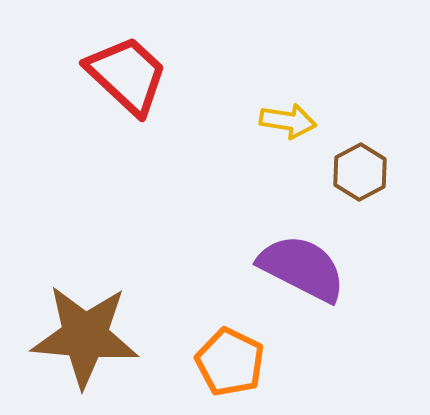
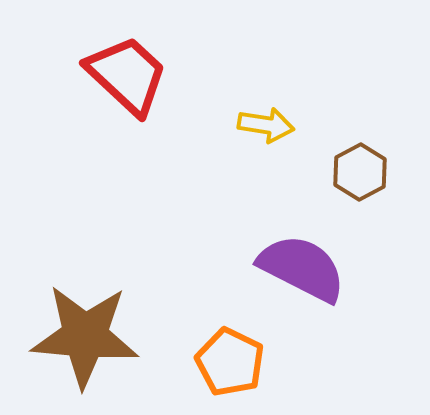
yellow arrow: moved 22 px left, 4 px down
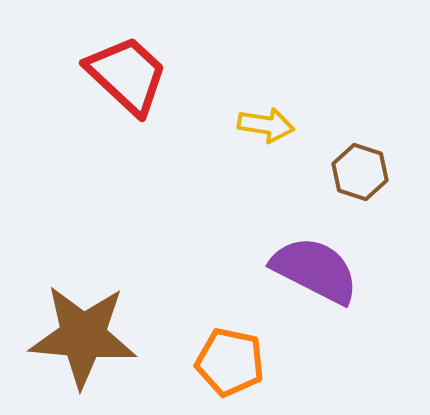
brown hexagon: rotated 14 degrees counterclockwise
purple semicircle: moved 13 px right, 2 px down
brown star: moved 2 px left
orange pentagon: rotated 14 degrees counterclockwise
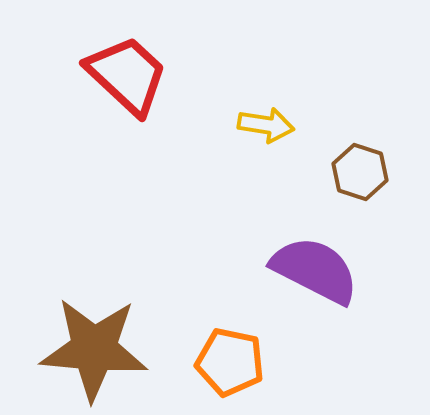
brown star: moved 11 px right, 13 px down
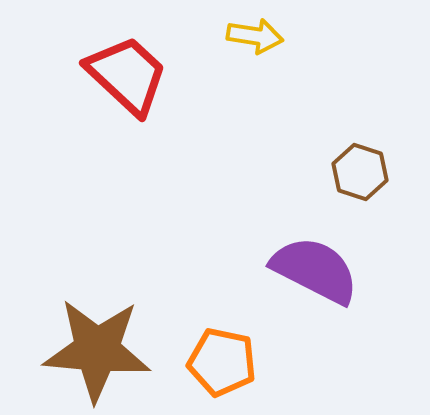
yellow arrow: moved 11 px left, 89 px up
brown star: moved 3 px right, 1 px down
orange pentagon: moved 8 px left
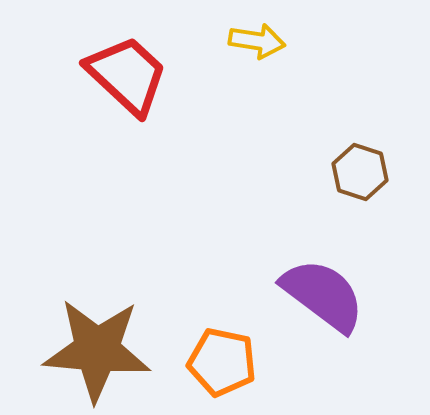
yellow arrow: moved 2 px right, 5 px down
purple semicircle: moved 8 px right, 25 px down; rotated 10 degrees clockwise
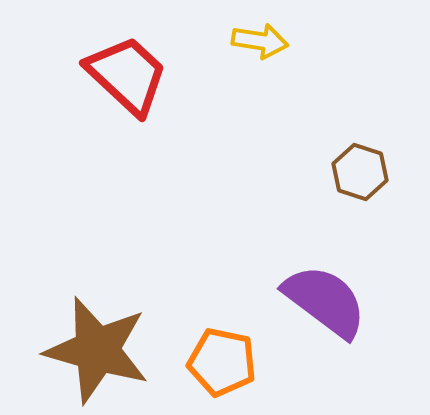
yellow arrow: moved 3 px right
purple semicircle: moved 2 px right, 6 px down
brown star: rotated 11 degrees clockwise
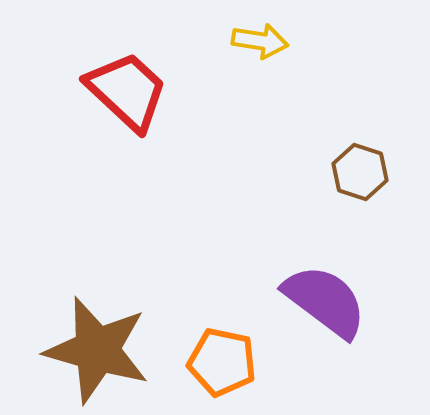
red trapezoid: moved 16 px down
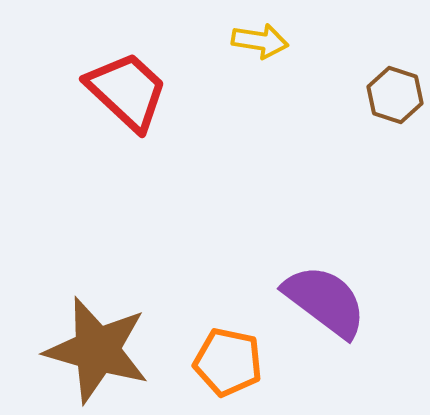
brown hexagon: moved 35 px right, 77 px up
orange pentagon: moved 6 px right
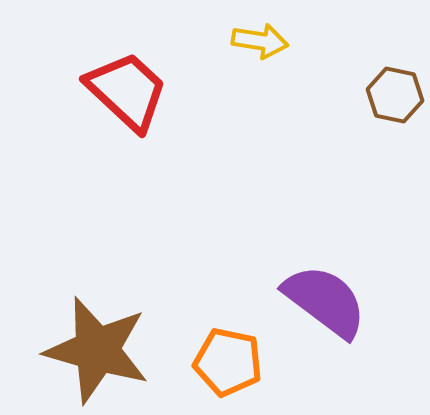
brown hexagon: rotated 6 degrees counterclockwise
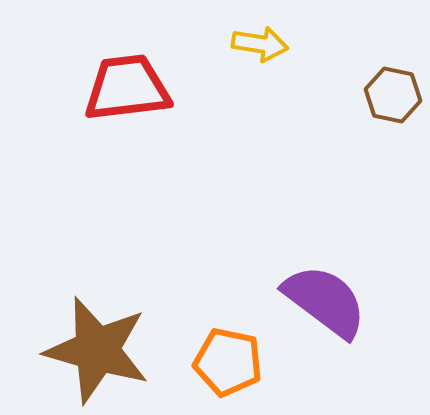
yellow arrow: moved 3 px down
red trapezoid: moved 3 px up; rotated 50 degrees counterclockwise
brown hexagon: moved 2 px left
